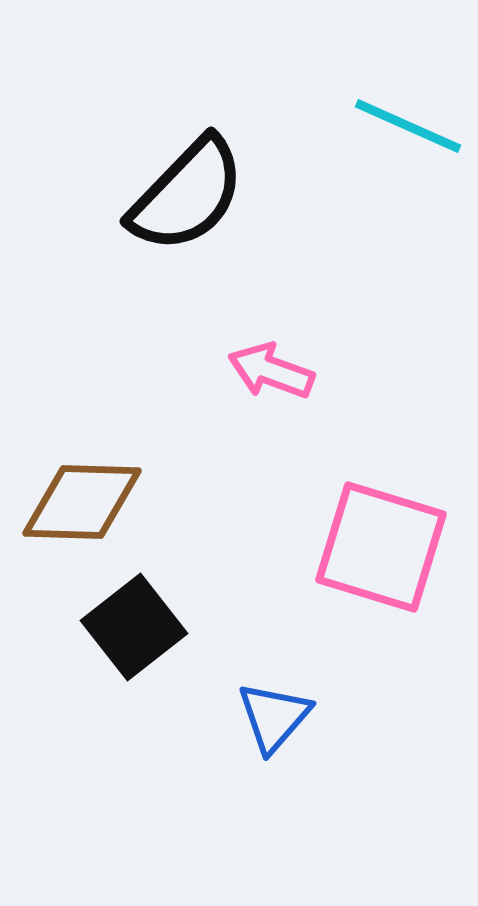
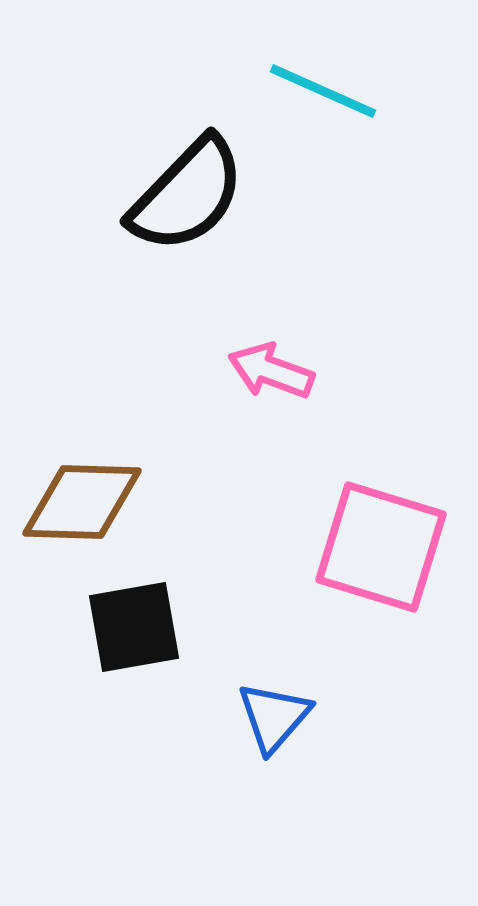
cyan line: moved 85 px left, 35 px up
black square: rotated 28 degrees clockwise
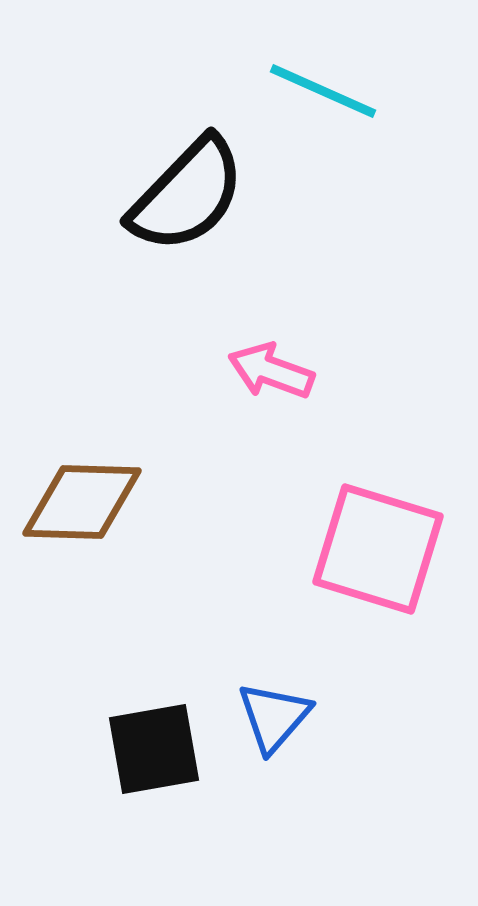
pink square: moved 3 px left, 2 px down
black square: moved 20 px right, 122 px down
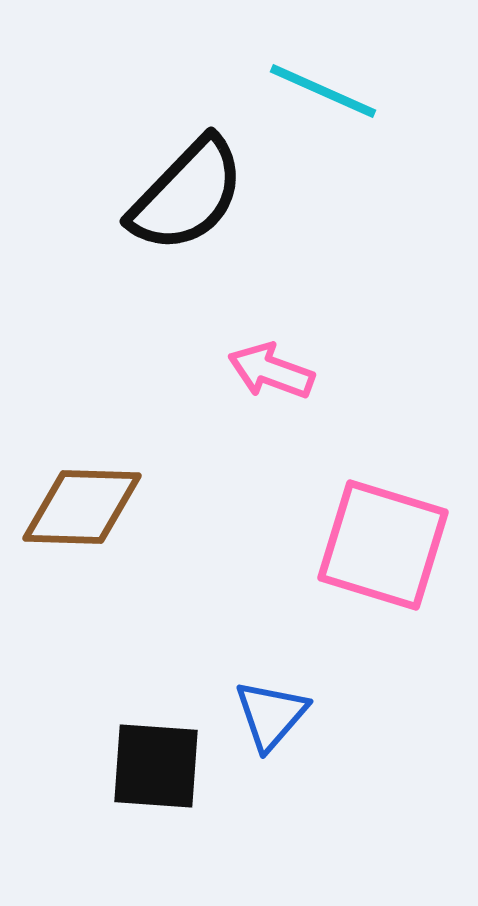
brown diamond: moved 5 px down
pink square: moved 5 px right, 4 px up
blue triangle: moved 3 px left, 2 px up
black square: moved 2 px right, 17 px down; rotated 14 degrees clockwise
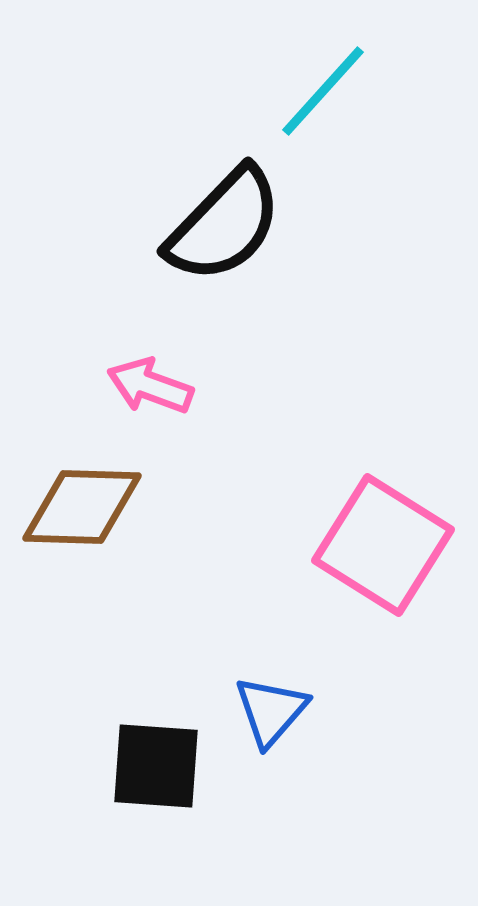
cyan line: rotated 72 degrees counterclockwise
black semicircle: moved 37 px right, 30 px down
pink arrow: moved 121 px left, 15 px down
pink square: rotated 15 degrees clockwise
blue triangle: moved 4 px up
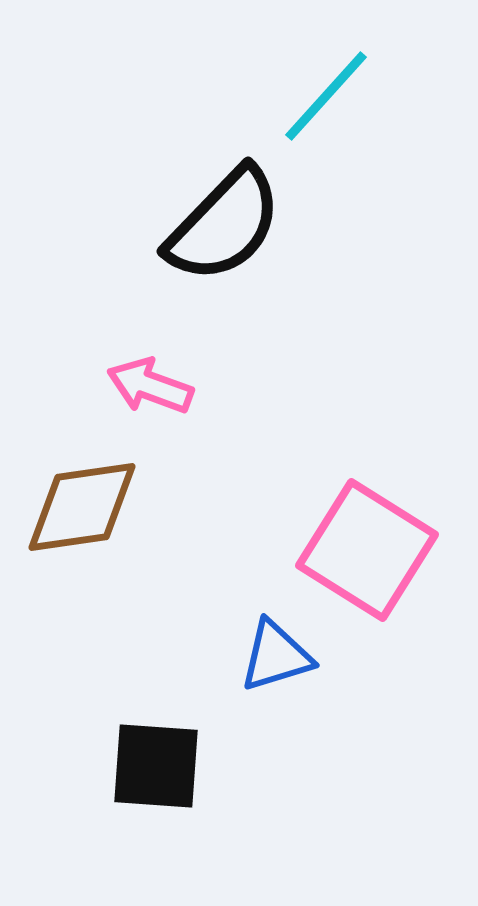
cyan line: moved 3 px right, 5 px down
brown diamond: rotated 10 degrees counterclockwise
pink square: moved 16 px left, 5 px down
blue triangle: moved 5 px right, 55 px up; rotated 32 degrees clockwise
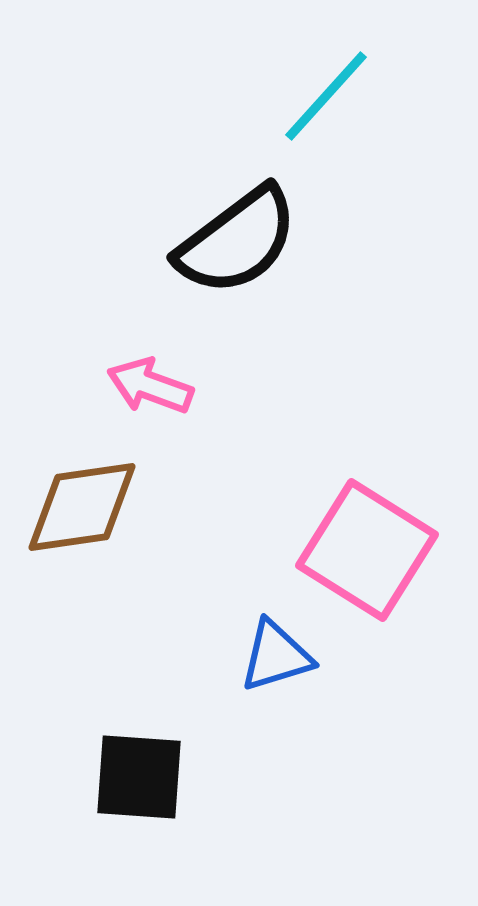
black semicircle: moved 13 px right, 16 px down; rotated 9 degrees clockwise
black square: moved 17 px left, 11 px down
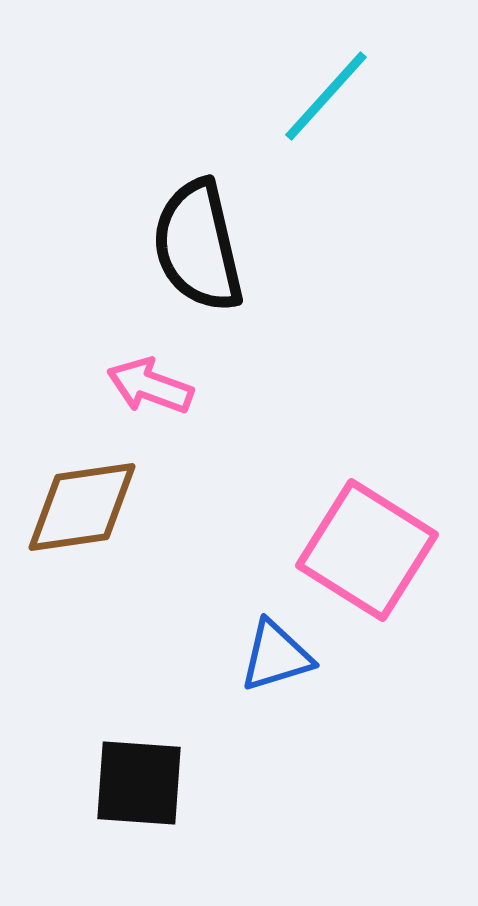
black semicircle: moved 39 px left, 5 px down; rotated 114 degrees clockwise
black square: moved 6 px down
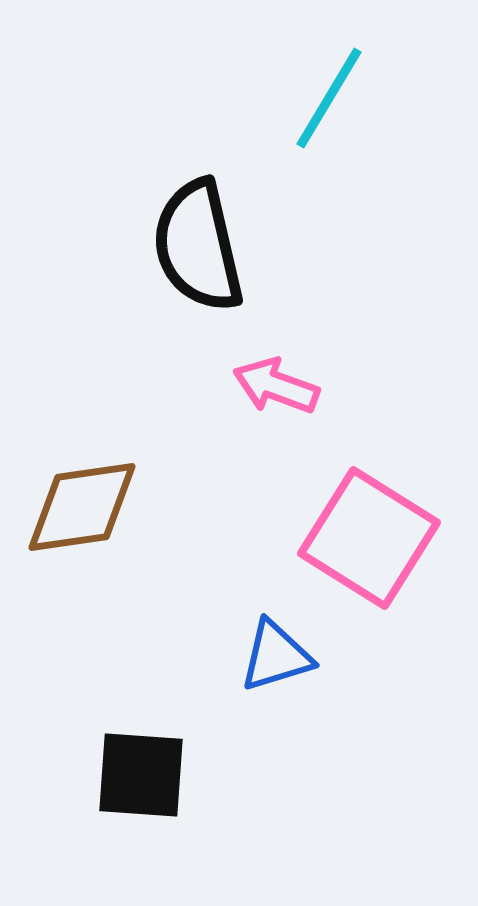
cyan line: moved 3 px right, 2 px down; rotated 11 degrees counterclockwise
pink arrow: moved 126 px right
pink square: moved 2 px right, 12 px up
black square: moved 2 px right, 8 px up
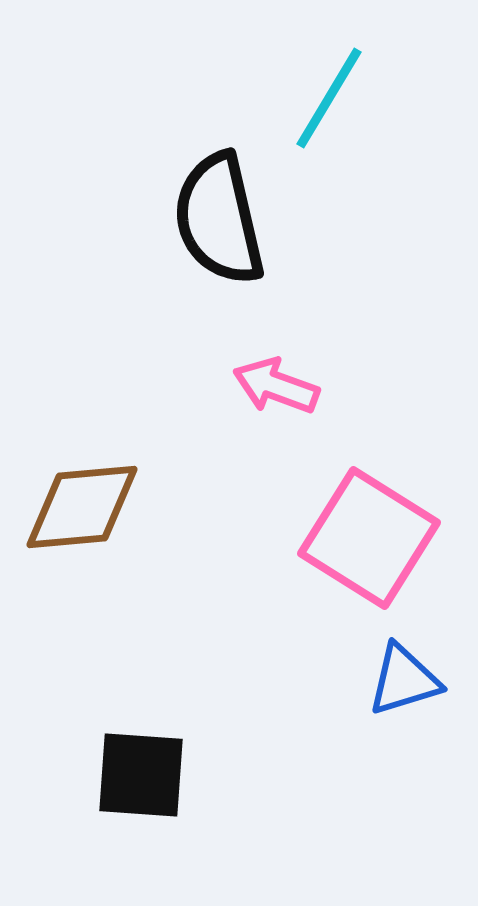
black semicircle: moved 21 px right, 27 px up
brown diamond: rotated 3 degrees clockwise
blue triangle: moved 128 px right, 24 px down
